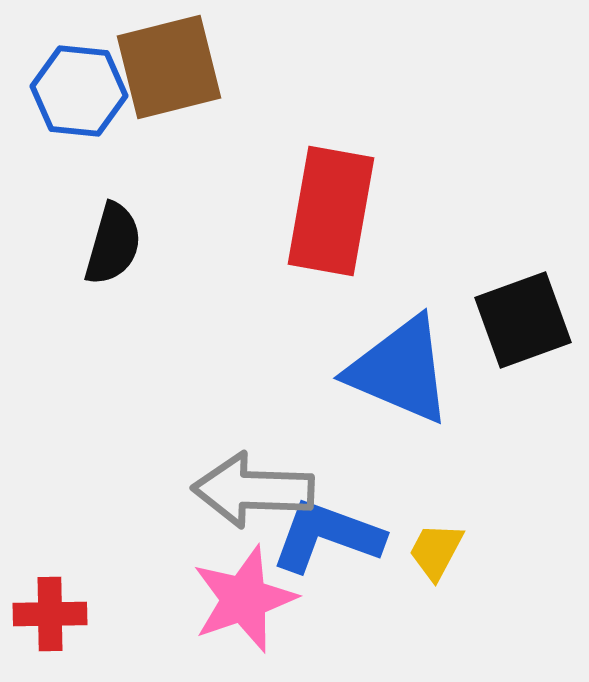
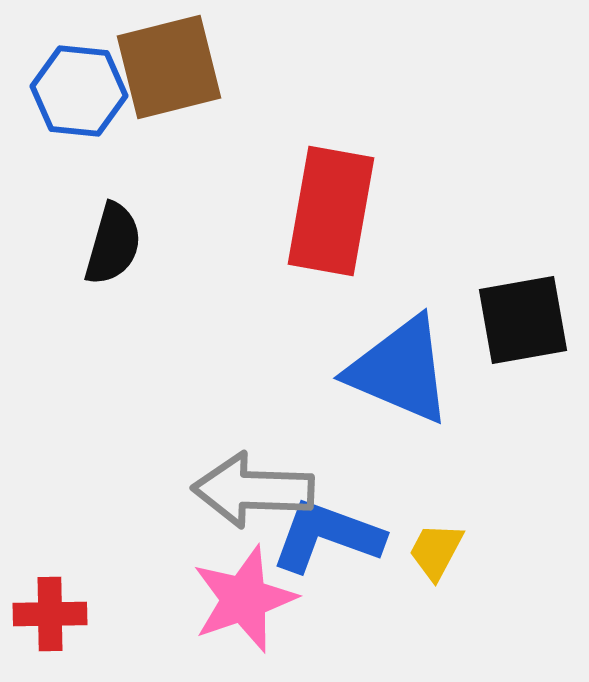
black square: rotated 10 degrees clockwise
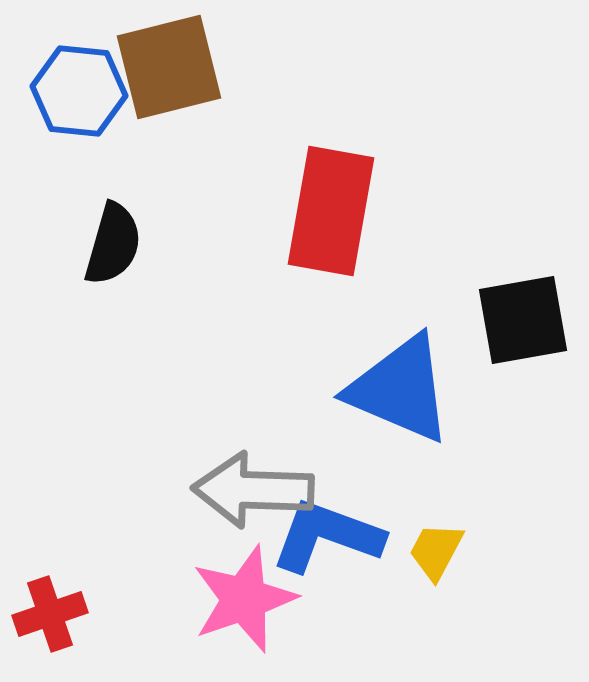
blue triangle: moved 19 px down
red cross: rotated 18 degrees counterclockwise
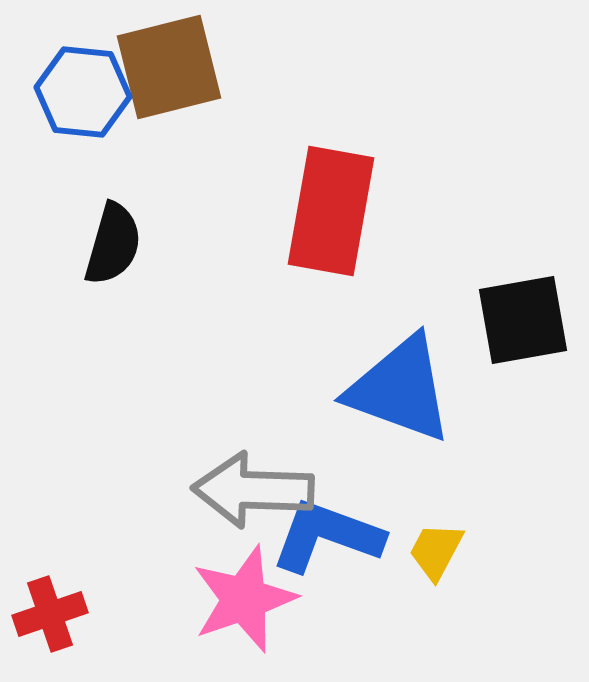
blue hexagon: moved 4 px right, 1 px down
blue triangle: rotated 3 degrees counterclockwise
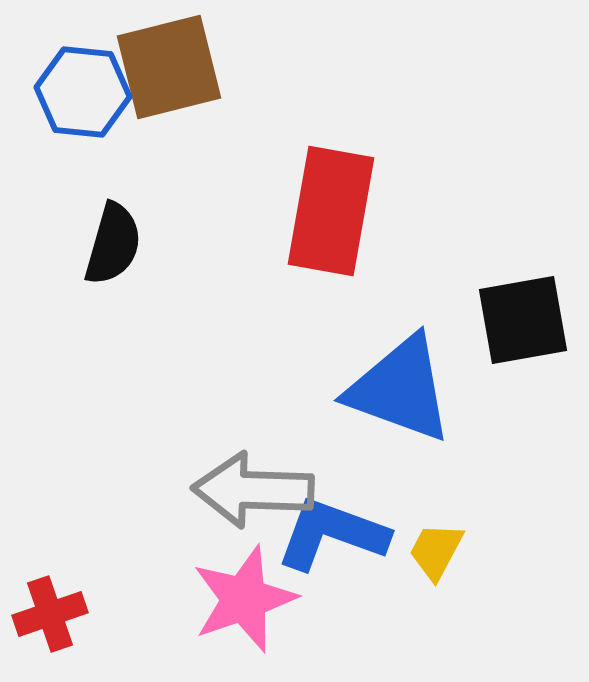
blue L-shape: moved 5 px right, 2 px up
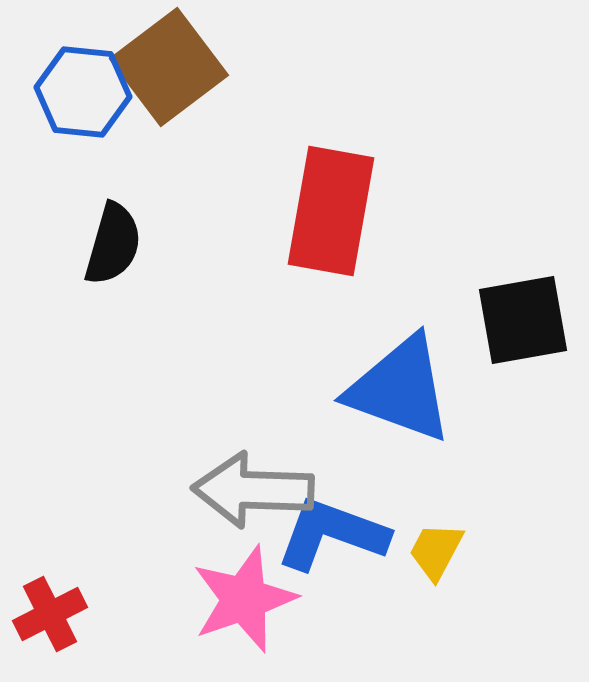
brown square: rotated 23 degrees counterclockwise
red cross: rotated 8 degrees counterclockwise
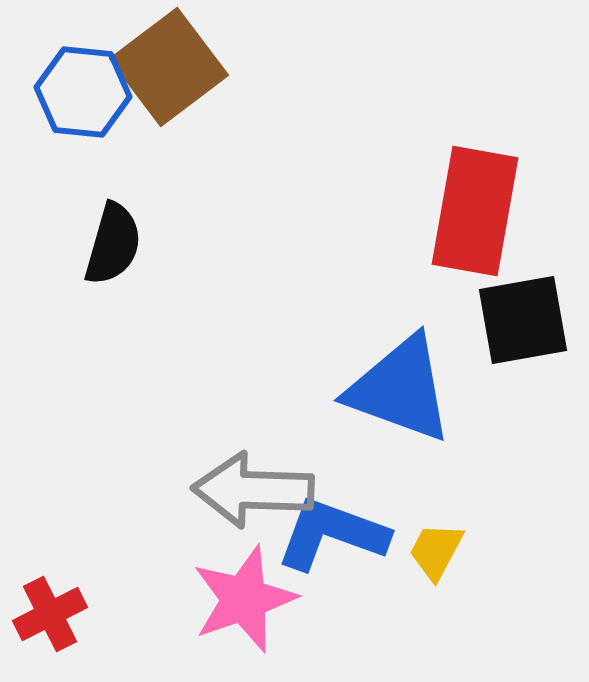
red rectangle: moved 144 px right
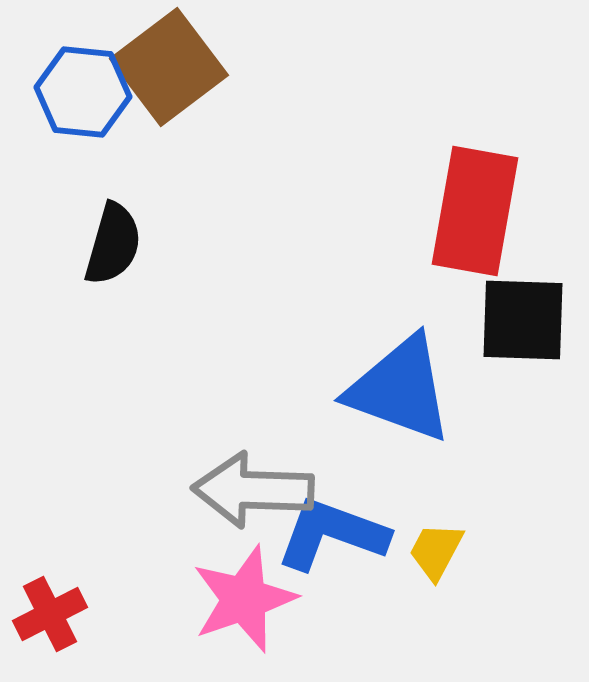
black square: rotated 12 degrees clockwise
